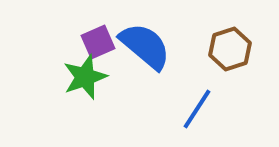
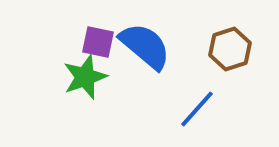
purple square: rotated 36 degrees clockwise
blue line: rotated 9 degrees clockwise
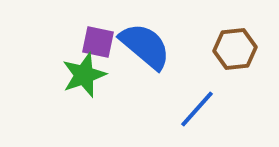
brown hexagon: moved 5 px right; rotated 12 degrees clockwise
green star: moved 1 px left, 2 px up
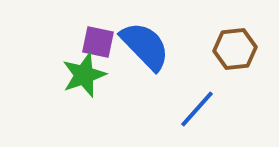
blue semicircle: rotated 6 degrees clockwise
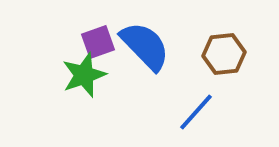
purple square: rotated 32 degrees counterclockwise
brown hexagon: moved 11 px left, 5 px down
blue line: moved 1 px left, 3 px down
